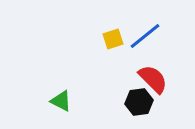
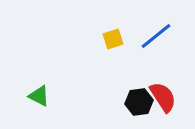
blue line: moved 11 px right
red semicircle: moved 10 px right, 18 px down; rotated 12 degrees clockwise
green triangle: moved 22 px left, 5 px up
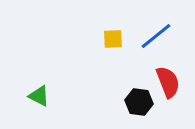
yellow square: rotated 15 degrees clockwise
red semicircle: moved 5 px right, 15 px up; rotated 12 degrees clockwise
black hexagon: rotated 16 degrees clockwise
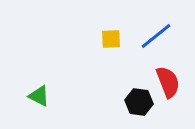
yellow square: moved 2 px left
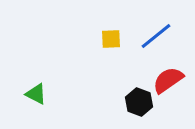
red semicircle: moved 2 px up; rotated 104 degrees counterclockwise
green triangle: moved 3 px left, 2 px up
black hexagon: rotated 12 degrees clockwise
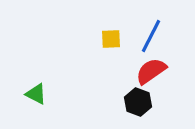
blue line: moved 5 px left; rotated 24 degrees counterclockwise
red semicircle: moved 17 px left, 9 px up
black hexagon: moved 1 px left
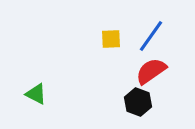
blue line: rotated 8 degrees clockwise
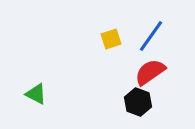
yellow square: rotated 15 degrees counterclockwise
red semicircle: moved 1 px left, 1 px down
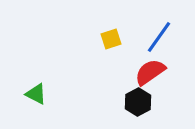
blue line: moved 8 px right, 1 px down
black hexagon: rotated 12 degrees clockwise
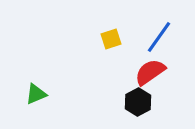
green triangle: rotated 50 degrees counterclockwise
